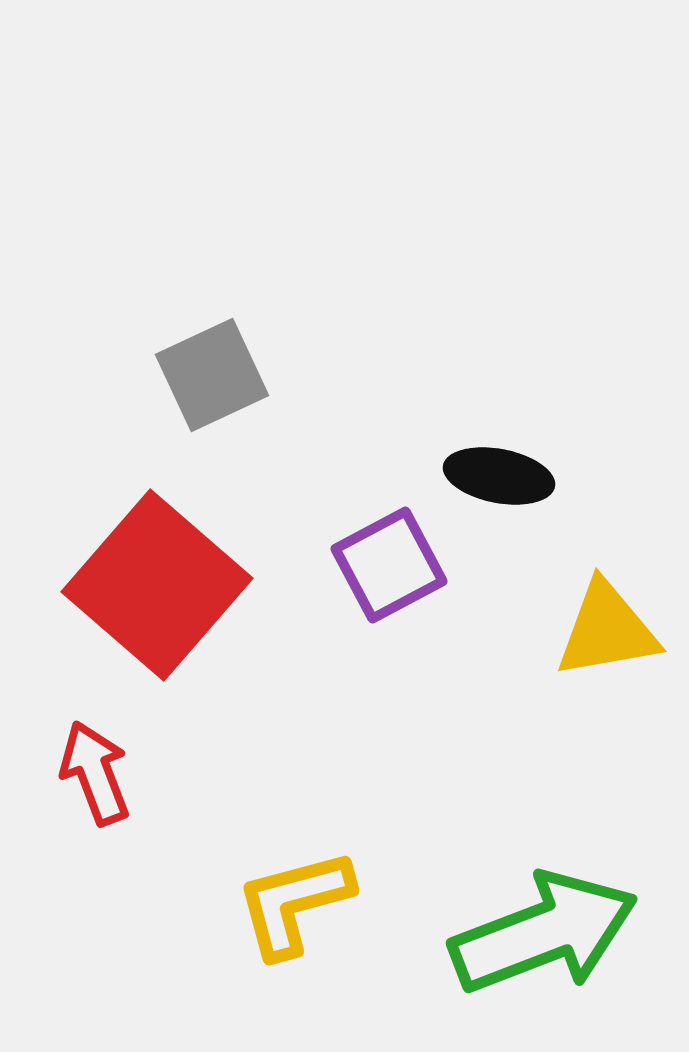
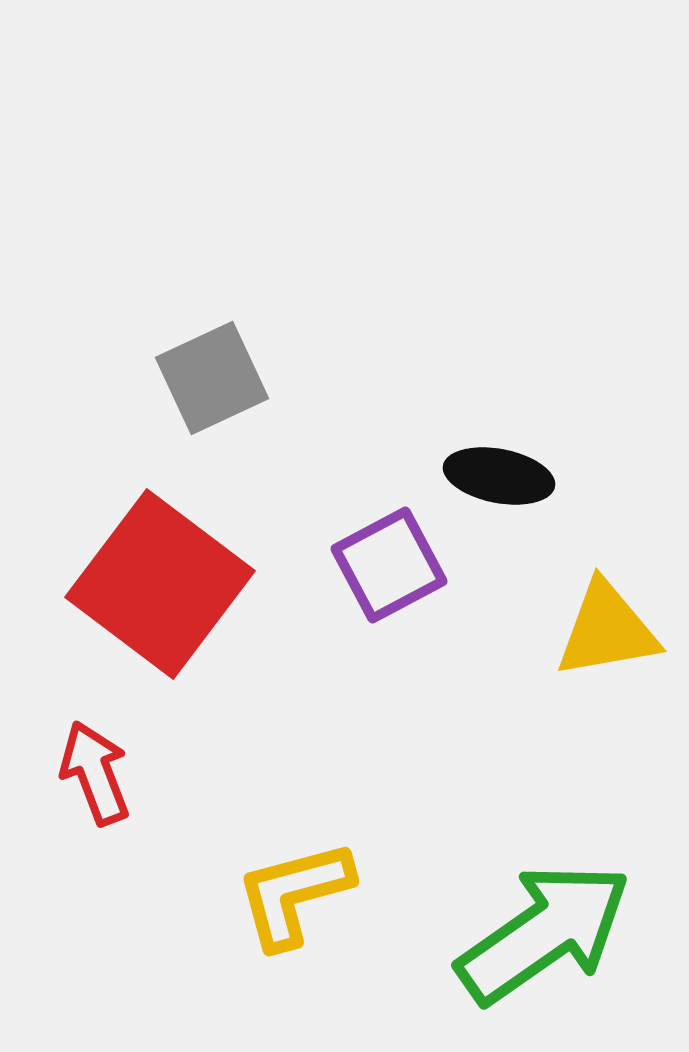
gray square: moved 3 px down
red square: moved 3 px right, 1 px up; rotated 4 degrees counterclockwise
yellow L-shape: moved 9 px up
green arrow: rotated 14 degrees counterclockwise
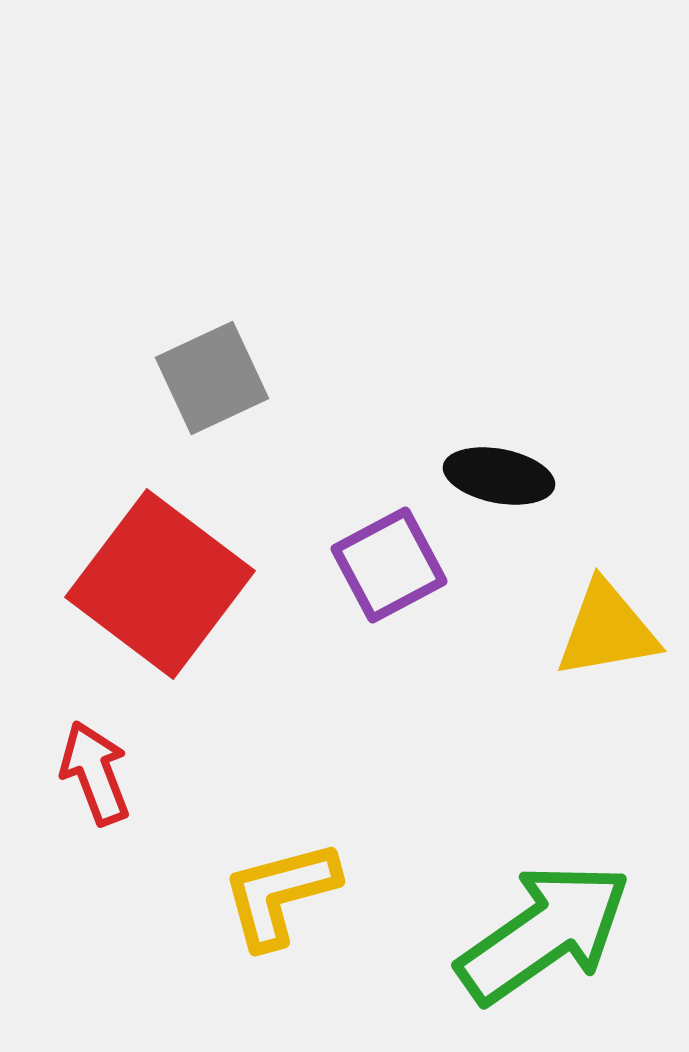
yellow L-shape: moved 14 px left
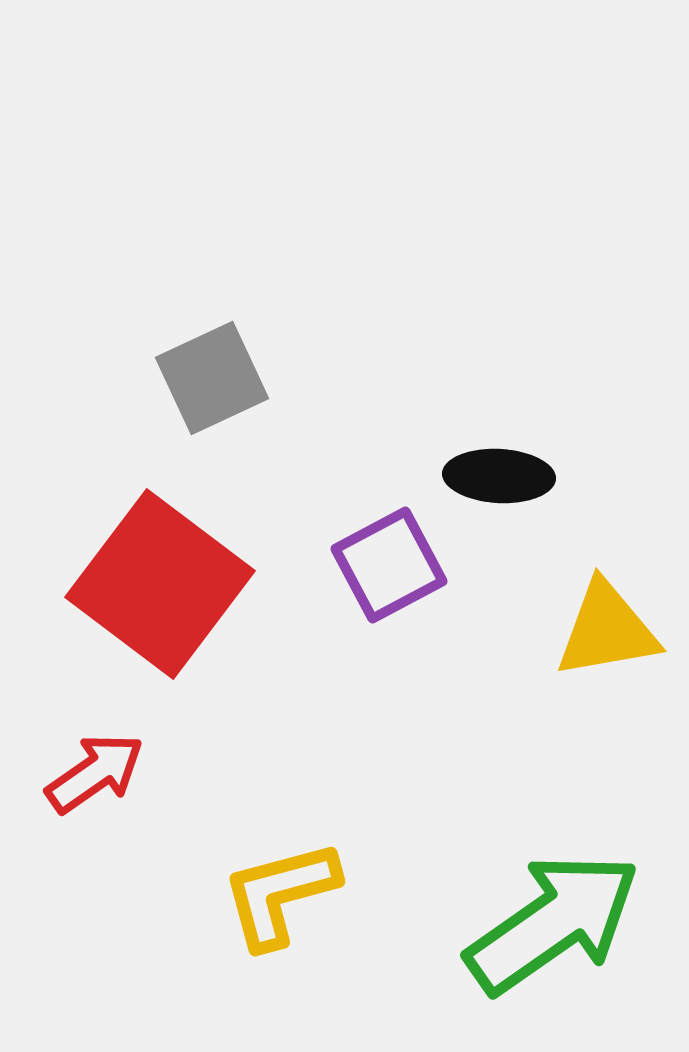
black ellipse: rotated 8 degrees counterclockwise
red arrow: rotated 76 degrees clockwise
green arrow: moved 9 px right, 10 px up
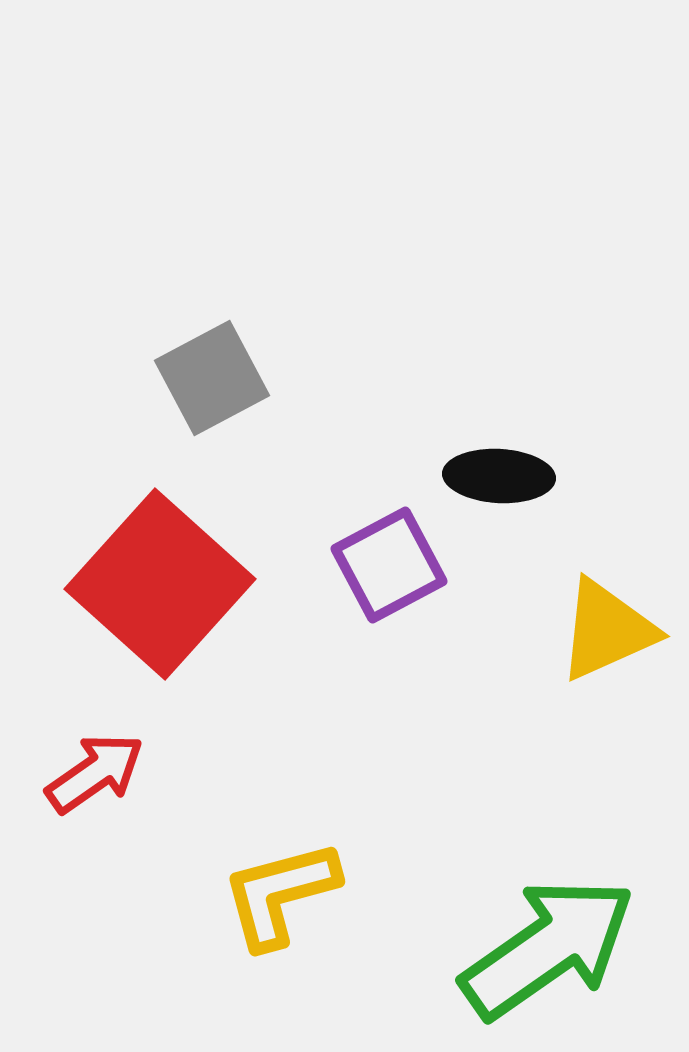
gray square: rotated 3 degrees counterclockwise
red square: rotated 5 degrees clockwise
yellow triangle: rotated 14 degrees counterclockwise
green arrow: moved 5 px left, 25 px down
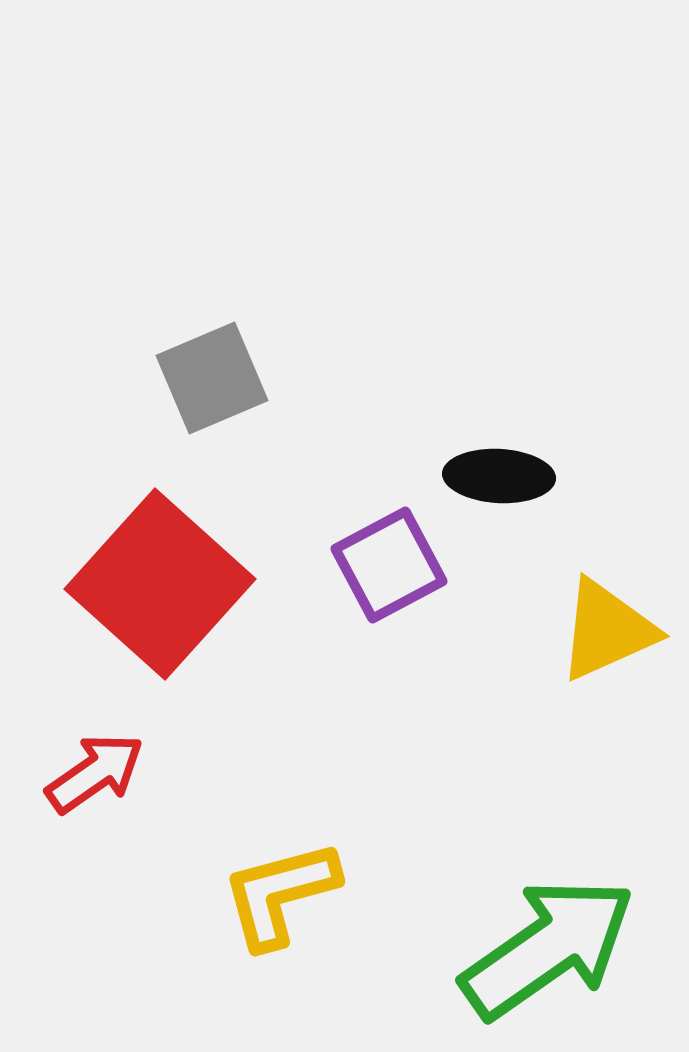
gray square: rotated 5 degrees clockwise
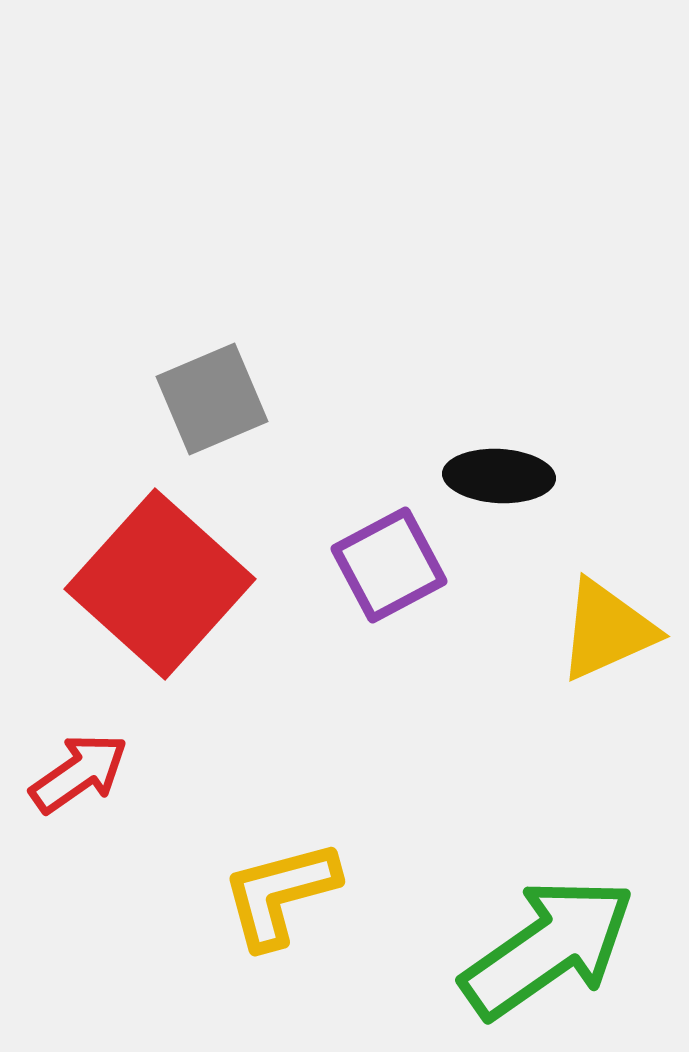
gray square: moved 21 px down
red arrow: moved 16 px left
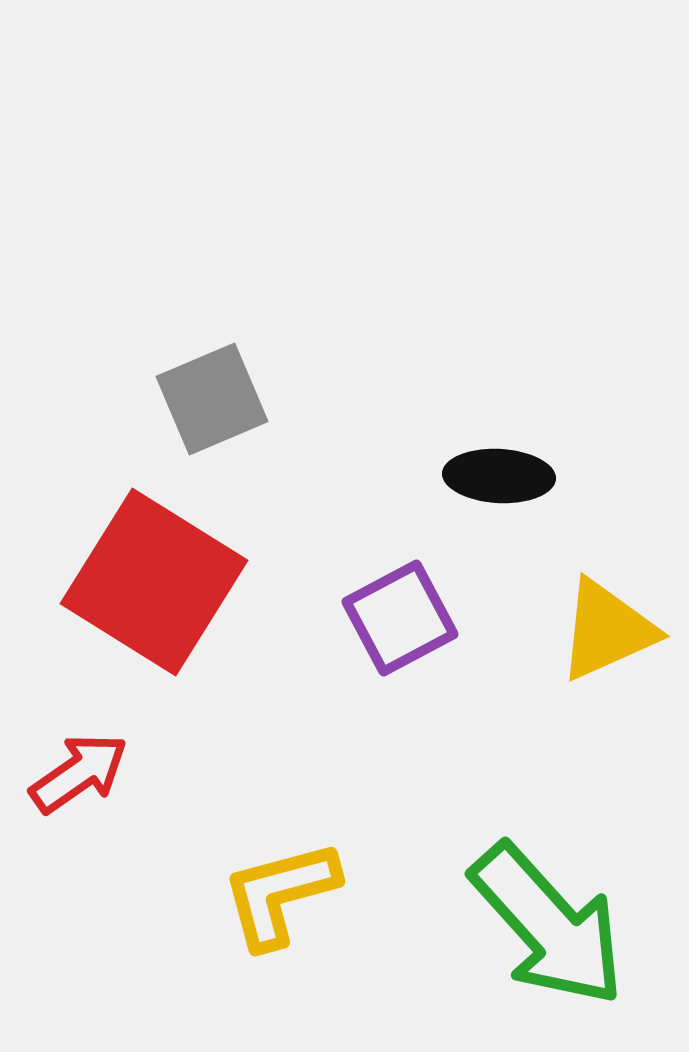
purple square: moved 11 px right, 53 px down
red square: moved 6 px left, 2 px up; rotated 10 degrees counterclockwise
green arrow: moved 23 px up; rotated 83 degrees clockwise
